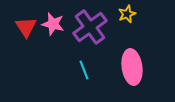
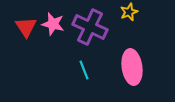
yellow star: moved 2 px right, 2 px up
purple cross: rotated 28 degrees counterclockwise
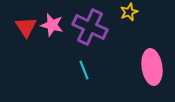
pink star: moved 1 px left, 1 px down
pink ellipse: moved 20 px right
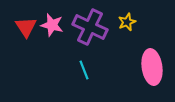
yellow star: moved 2 px left, 10 px down
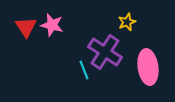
purple cross: moved 15 px right, 25 px down; rotated 8 degrees clockwise
pink ellipse: moved 4 px left
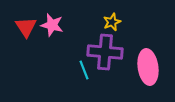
yellow star: moved 15 px left
purple cross: rotated 28 degrees counterclockwise
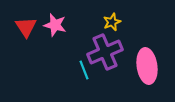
pink star: moved 3 px right
purple cross: rotated 28 degrees counterclockwise
pink ellipse: moved 1 px left, 1 px up
